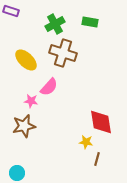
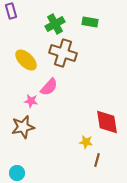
purple rectangle: rotated 56 degrees clockwise
red diamond: moved 6 px right
brown star: moved 1 px left, 1 px down
brown line: moved 1 px down
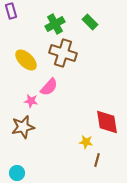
green rectangle: rotated 35 degrees clockwise
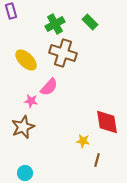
brown star: rotated 10 degrees counterclockwise
yellow star: moved 3 px left, 1 px up
cyan circle: moved 8 px right
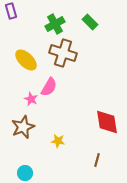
pink semicircle: rotated 12 degrees counterclockwise
pink star: moved 2 px up; rotated 16 degrees clockwise
yellow star: moved 25 px left
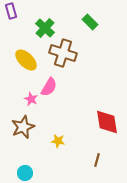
green cross: moved 10 px left, 4 px down; rotated 18 degrees counterclockwise
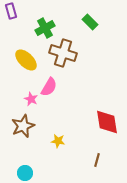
green cross: rotated 18 degrees clockwise
brown star: moved 1 px up
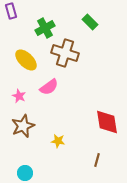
brown cross: moved 2 px right
pink semicircle: rotated 24 degrees clockwise
pink star: moved 12 px left, 3 px up
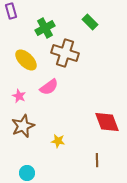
red diamond: rotated 12 degrees counterclockwise
brown line: rotated 16 degrees counterclockwise
cyan circle: moved 2 px right
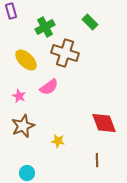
green cross: moved 1 px up
red diamond: moved 3 px left, 1 px down
